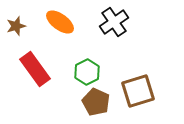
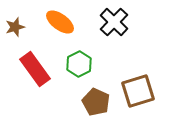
black cross: rotated 12 degrees counterclockwise
brown star: moved 1 px left, 1 px down
green hexagon: moved 8 px left, 8 px up
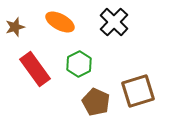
orange ellipse: rotated 8 degrees counterclockwise
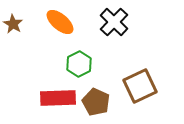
orange ellipse: rotated 12 degrees clockwise
brown star: moved 2 px left, 3 px up; rotated 24 degrees counterclockwise
red rectangle: moved 23 px right, 29 px down; rotated 56 degrees counterclockwise
brown square: moved 2 px right, 5 px up; rotated 8 degrees counterclockwise
